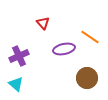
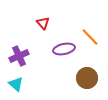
orange line: rotated 12 degrees clockwise
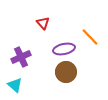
purple cross: moved 2 px right, 1 px down
brown circle: moved 21 px left, 6 px up
cyan triangle: moved 1 px left, 1 px down
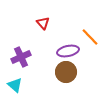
purple ellipse: moved 4 px right, 2 px down
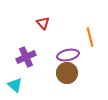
orange line: rotated 30 degrees clockwise
purple ellipse: moved 4 px down
purple cross: moved 5 px right
brown circle: moved 1 px right, 1 px down
